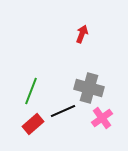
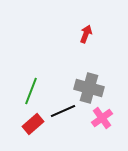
red arrow: moved 4 px right
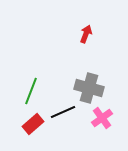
black line: moved 1 px down
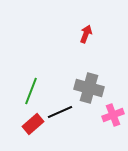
black line: moved 3 px left
pink cross: moved 11 px right, 3 px up; rotated 15 degrees clockwise
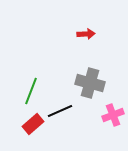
red arrow: rotated 66 degrees clockwise
gray cross: moved 1 px right, 5 px up
black line: moved 1 px up
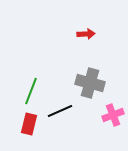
red rectangle: moved 4 px left; rotated 35 degrees counterclockwise
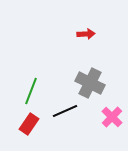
gray cross: rotated 12 degrees clockwise
black line: moved 5 px right
pink cross: moved 1 px left, 2 px down; rotated 25 degrees counterclockwise
red rectangle: rotated 20 degrees clockwise
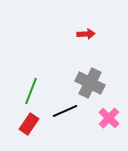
pink cross: moved 3 px left, 1 px down
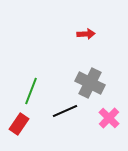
red rectangle: moved 10 px left
